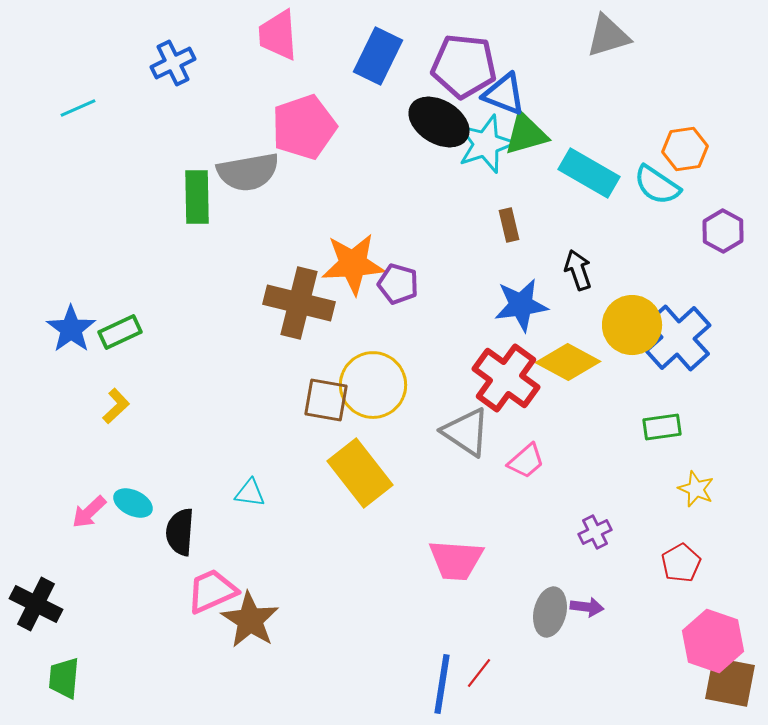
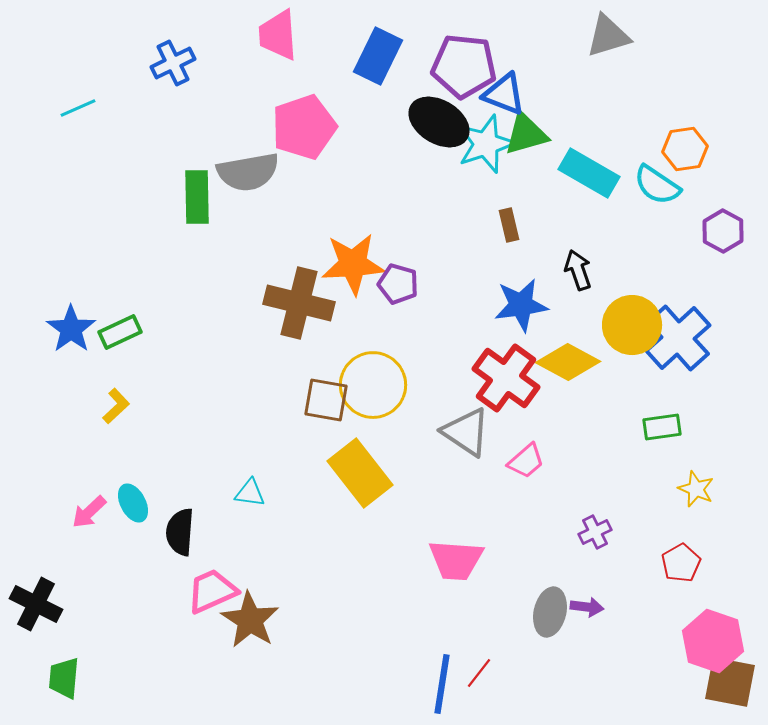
cyan ellipse at (133, 503): rotated 36 degrees clockwise
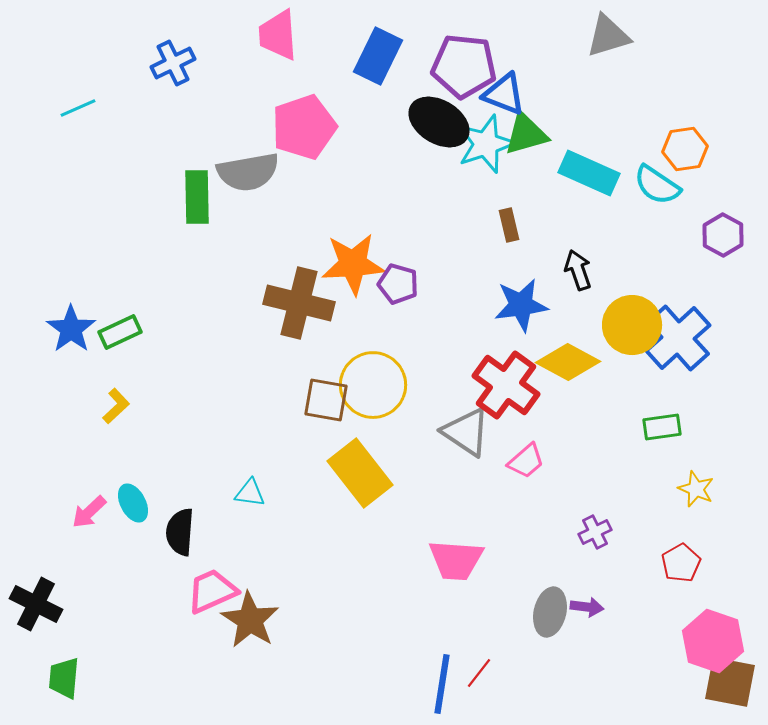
cyan rectangle at (589, 173): rotated 6 degrees counterclockwise
purple hexagon at (723, 231): moved 4 px down
red cross at (506, 378): moved 7 px down
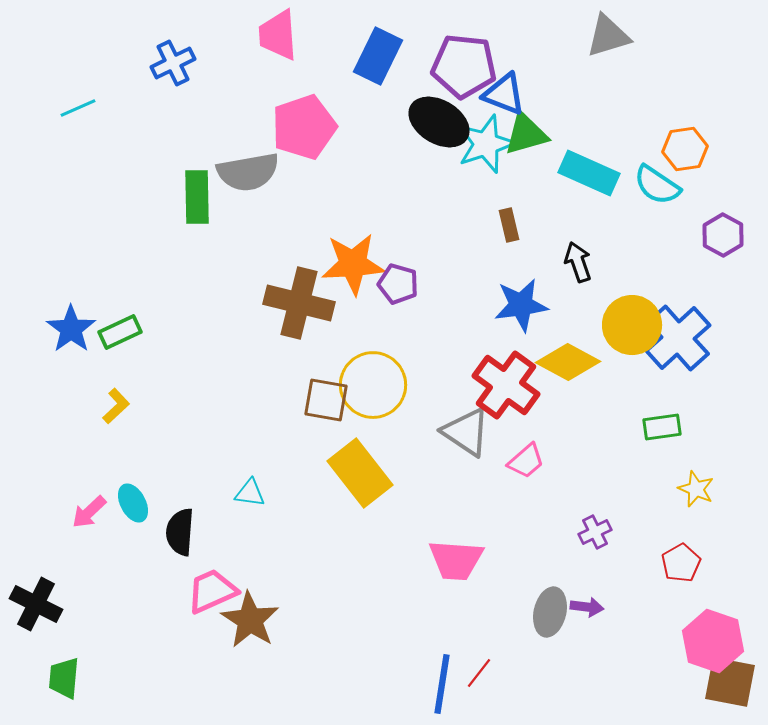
black arrow at (578, 270): moved 8 px up
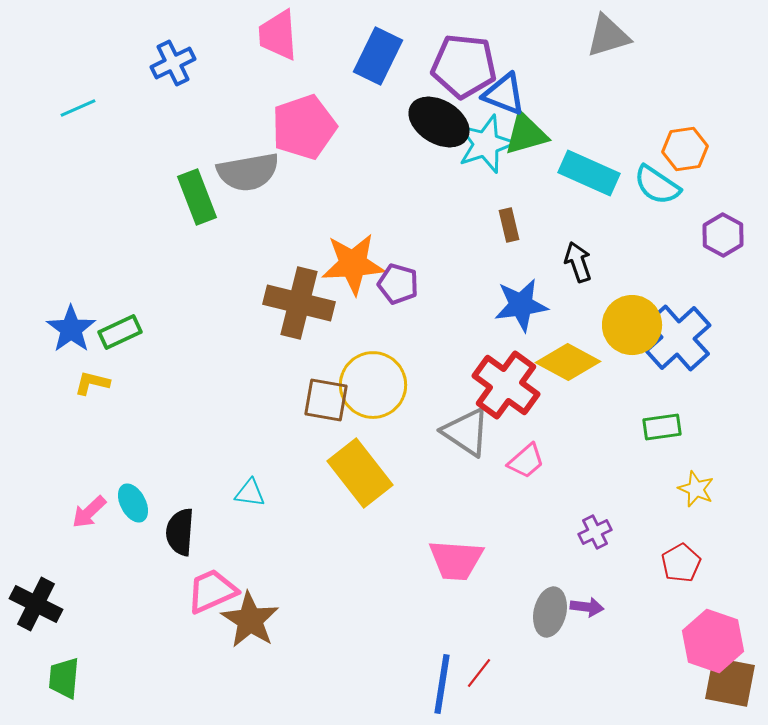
green rectangle at (197, 197): rotated 20 degrees counterclockwise
yellow L-shape at (116, 406): moved 24 px left, 23 px up; rotated 123 degrees counterclockwise
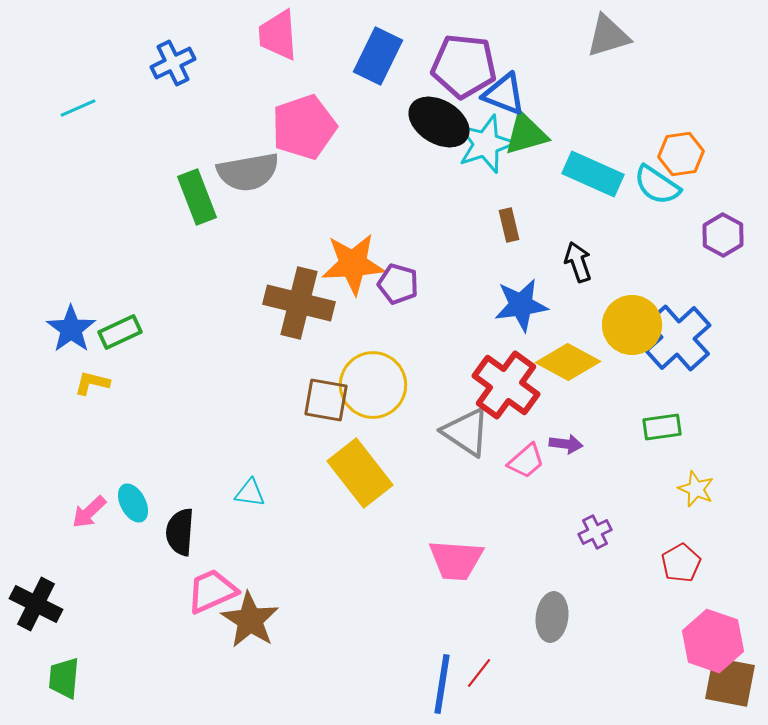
orange hexagon at (685, 149): moved 4 px left, 5 px down
cyan rectangle at (589, 173): moved 4 px right, 1 px down
purple arrow at (587, 607): moved 21 px left, 163 px up
gray ellipse at (550, 612): moved 2 px right, 5 px down; rotated 6 degrees counterclockwise
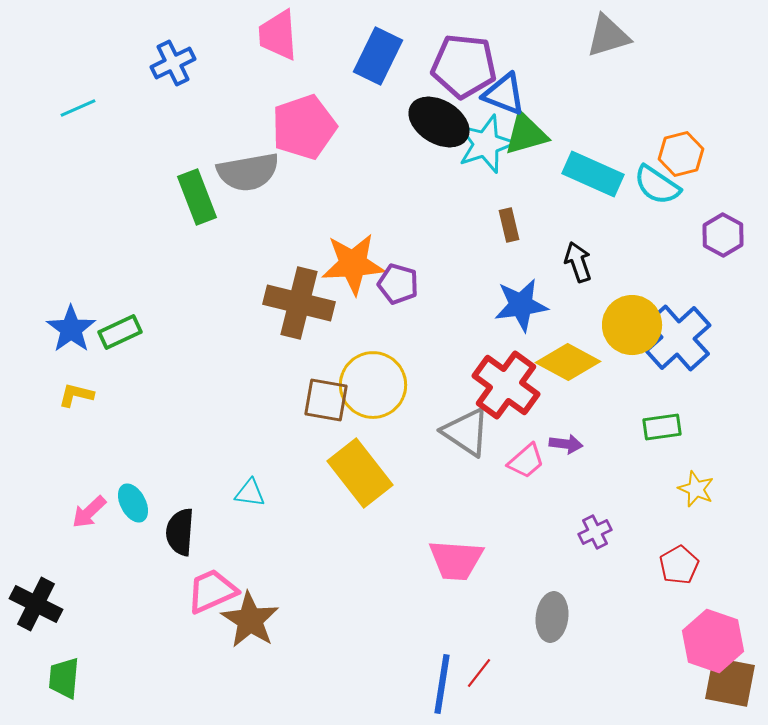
orange hexagon at (681, 154): rotated 6 degrees counterclockwise
yellow L-shape at (92, 383): moved 16 px left, 12 px down
red pentagon at (681, 563): moved 2 px left, 2 px down
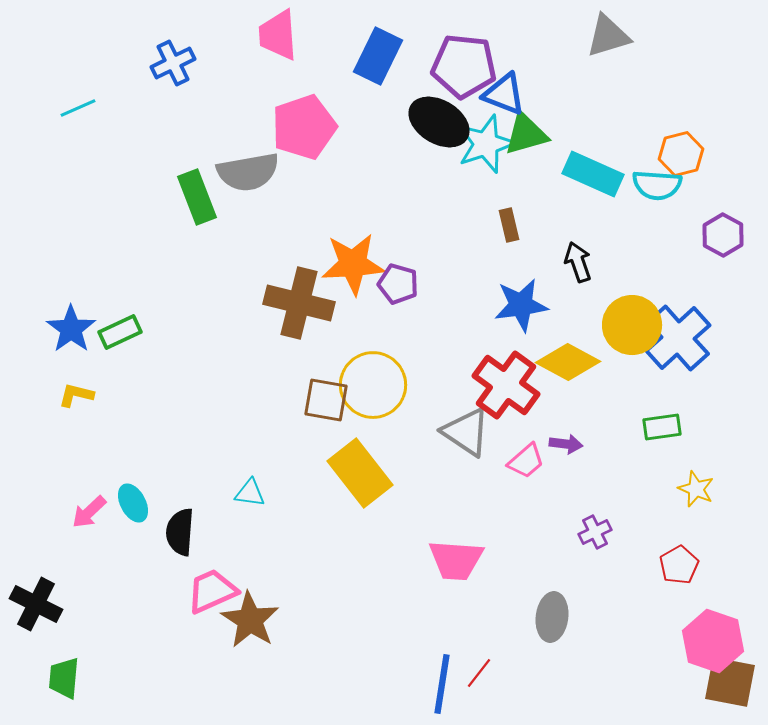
cyan semicircle at (657, 185): rotated 30 degrees counterclockwise
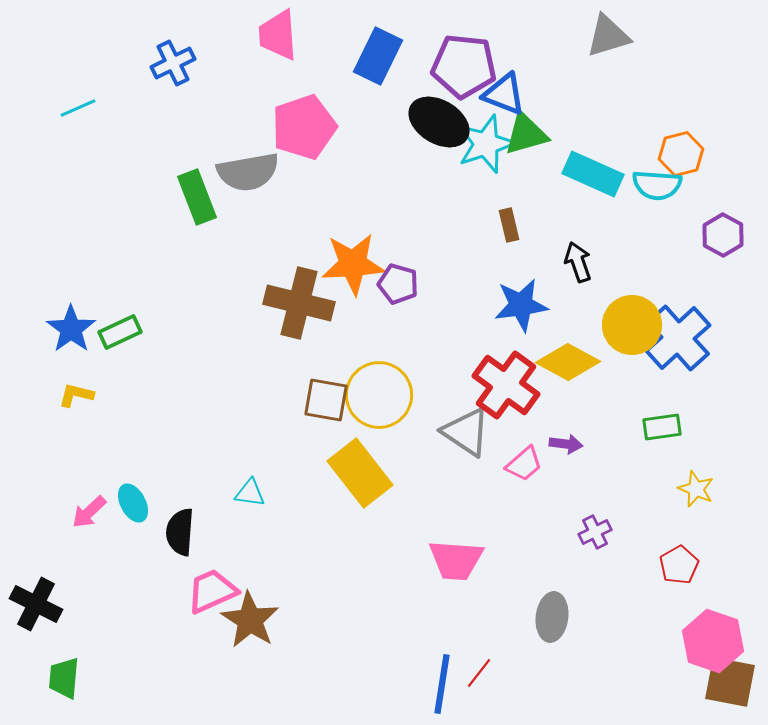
yellow circle at (373, 385): moved 6 px right, 10 px down
pink trapezoid at (526, 461): moved 2 px left, 3 px down
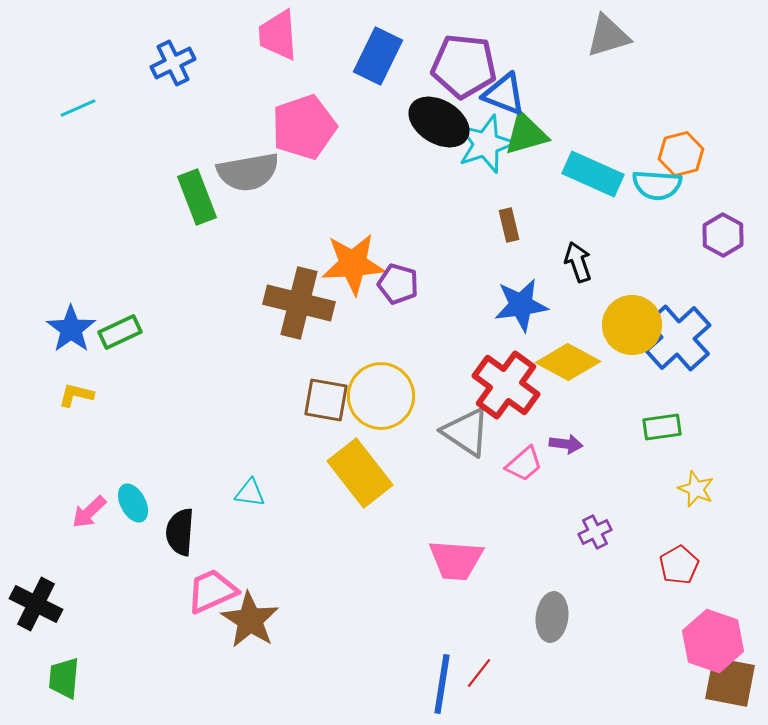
yellow circle at (379, 395): moved 2 px right, 1 px down
